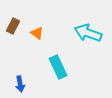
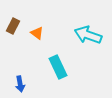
cyan arrow: moved 2 px down
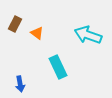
brown rectangle: moved 2 px right, 2 px up
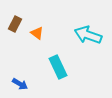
blue arrow: rotated 49 degrees counterclockwise
